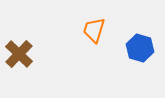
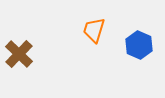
blue hexagon: moved 1 px left, 3 px up; rotated 8 degrees clockwise
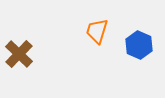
orange trapezoid: moved 3 px right, 1 px down
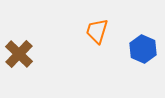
blue hexagon: moved 4 px right, 4 px down
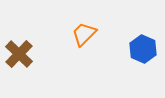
orange trapezoid: moved 13 px left, 3 px down; rotated 28 degrees clockwise
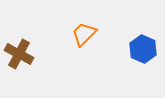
brown cross: rotated 16 degrees counterclockwise
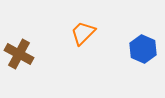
orange trapezoid: moved 1 px left, 1 px up
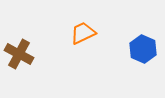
orange trapezoid: rotated 20 degrees clockwise
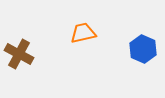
orange trapezoid: rotated 12 degrees clockwise
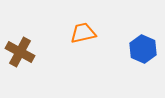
brown cross: moved 1 px right, 2 px up
